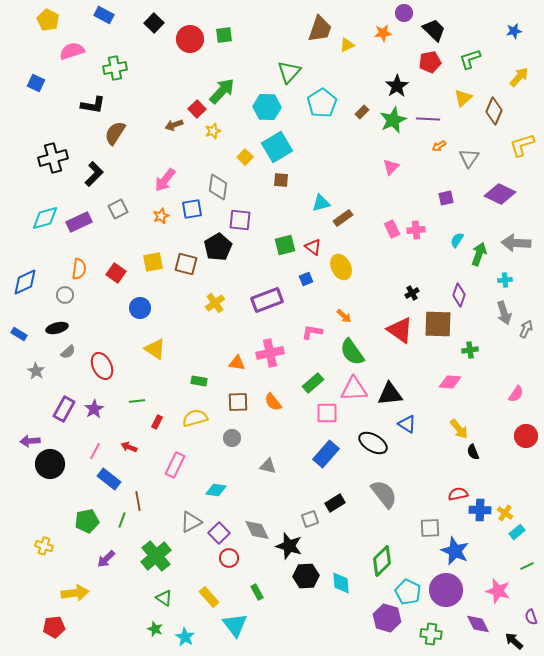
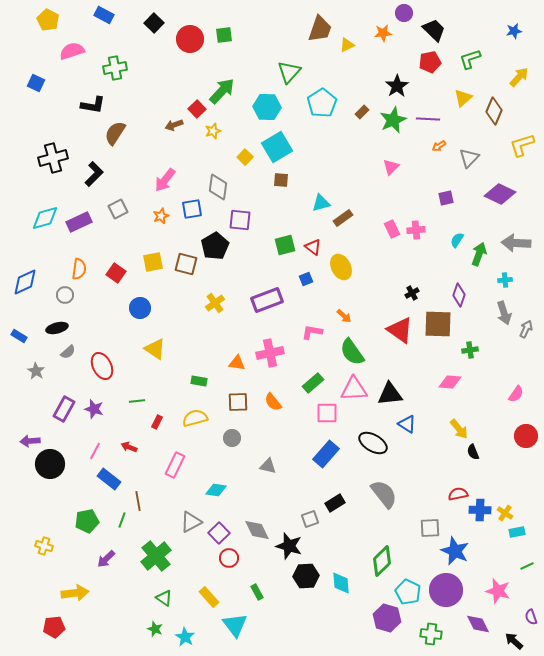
gray triangle at (469, 158): rotated 10 degrees clockwise
black pentagon at (218, 247): moved 3 px left, 1 px up
blue rectangle at (19, 334): moved 2 px down
purple star at (94, 409): rotated 24 degrees counterclockwise
cyan rectangle at (517, 532): rotated 28 degrees clockwise
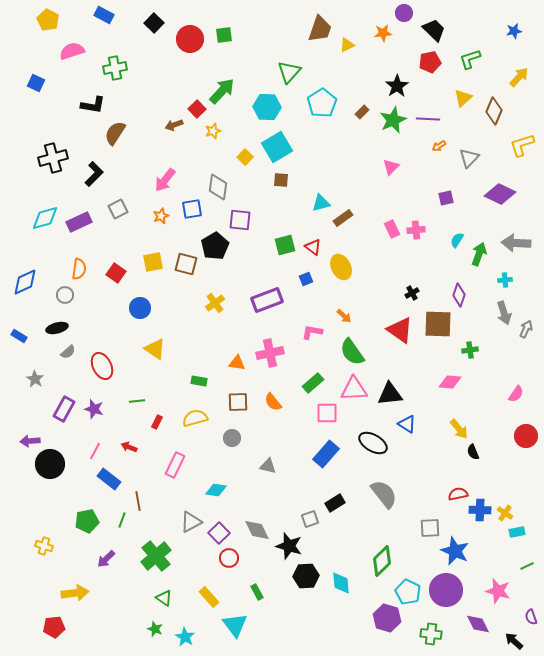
gray star at (36, 371): moved 1 px left, 8 px down
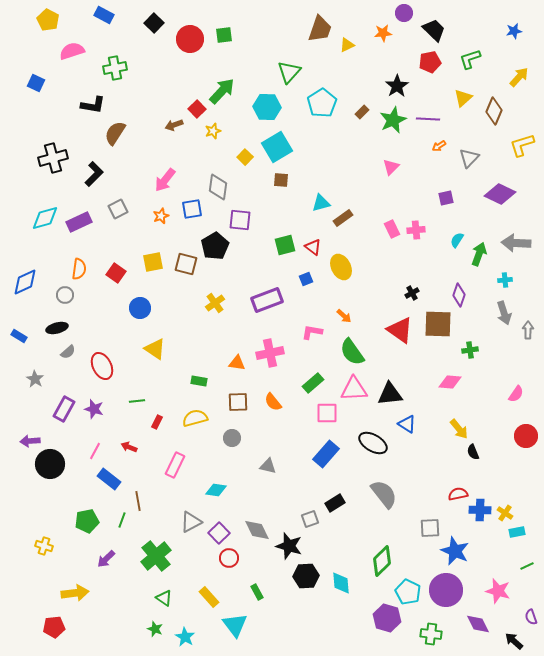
gray arrow at (526, 329): moved 2 px right, 1 px down; rotated 24 degrees counterclockwise
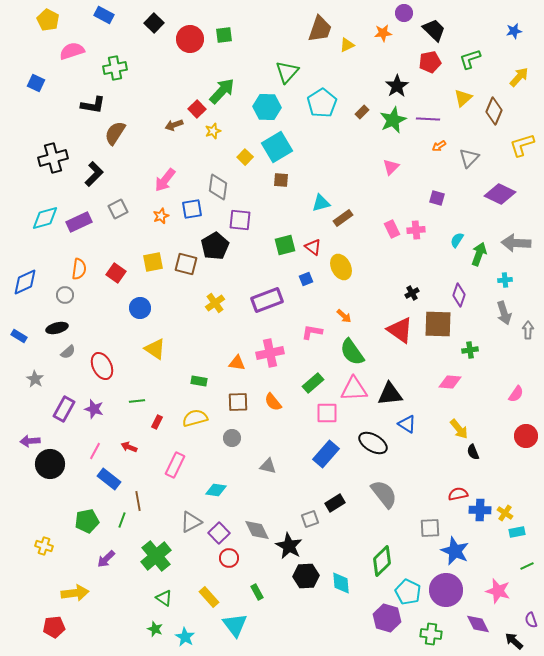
green triangle at (289, 72): moved 2 px left
purple square at (446, 198): moved 9 px left; rotated 28 degrees clockwise
black star at (289, 546): rotated 12 degrees clockwise
purple semicircle at (531, 617): moved 3 px down
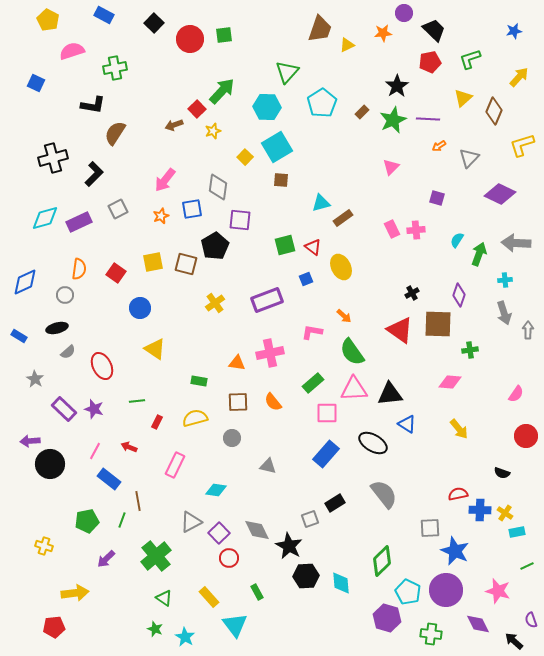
purple rectangle at (64, 409): rotated 75 degrees counterclockwise
black semicircle at (473, 452): moved 29 px right, 21 px down; rotated 49 degrees counterclockwise
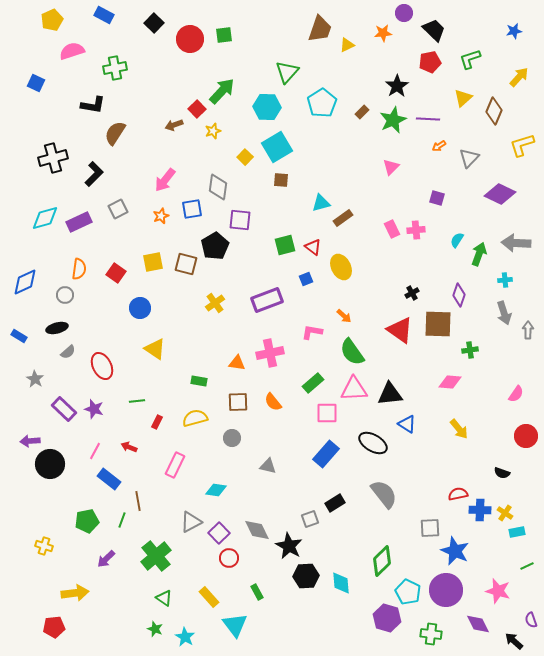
yellow pentagon at (48, 20): moved 4 px right; rotated 20 degrees clockwise
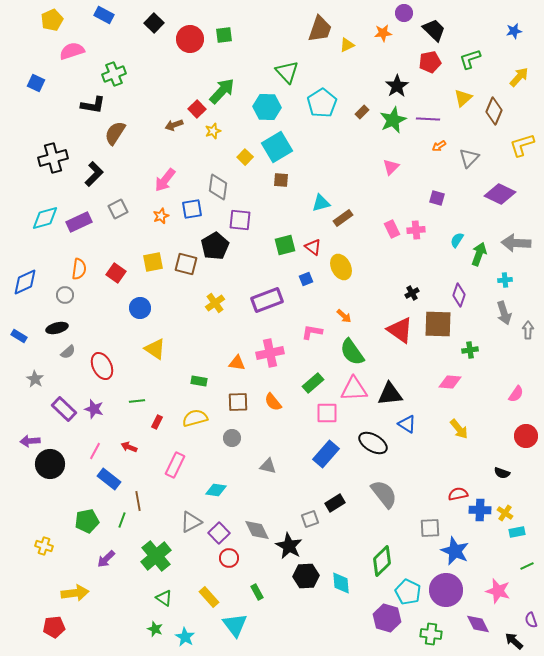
green cross at (115, 68): moved 1 px left, 6 px down; rotated 10 degrees counterclockwise
green triangle at (287, 72): rotated 25 degrees counterclockwise
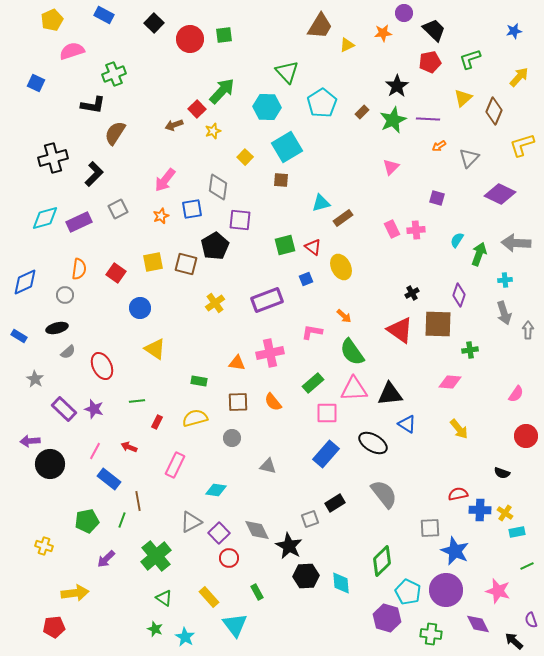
brown trapezoid at (320, 29): moved 3 px up; rotated 12 degrees clockwise
cyan square at (277, 147): moved 10 px right
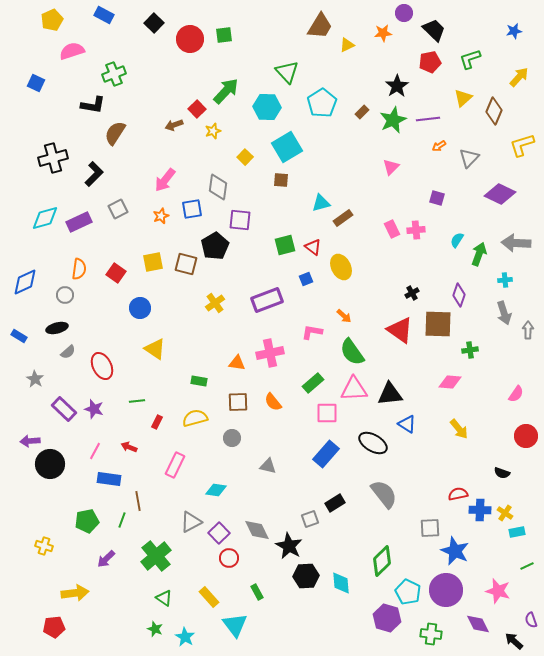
green arrow at (222, 91): moved 4 px right
purple line at (428, 119): rotated 10 degrees counterclockwise
blue rectangle at (109, 479): rotated 30 degrees counterclockwise
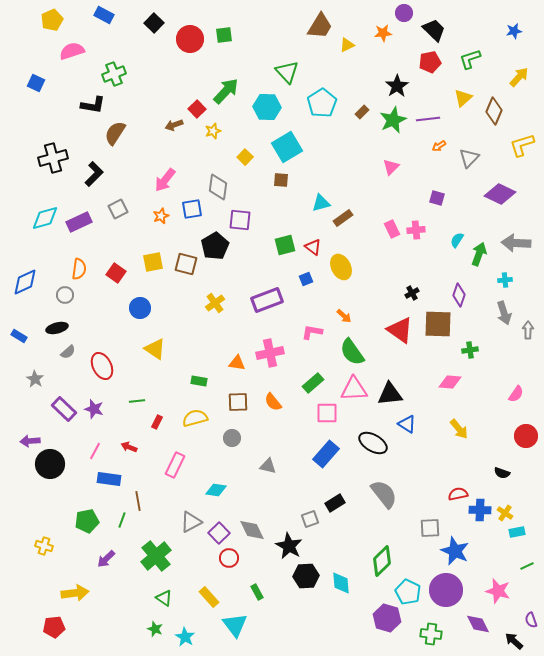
gray diamond at (257, 530): moved 5 px left
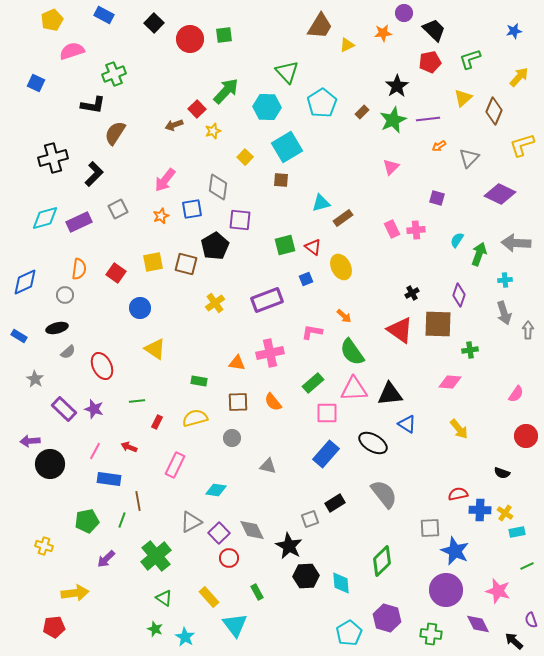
cyan pentagon at (408, 592): moved 59 px left, 41 px down; rotated 15 degrees clockwise
